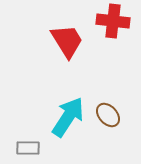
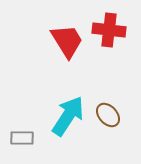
red cross: moved 4 px left, 9 px down
cyan arrow: moved 1 px up
gray rectangle: moved 6 px left, 10 px up
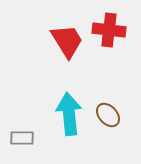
cyan arrow: moved 1 px right, 2 px up; rotated 39 degrees counterclockwise
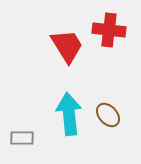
red trapezoid: moved 5 px down
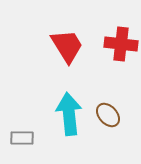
red cross: moved 12 px right, 14 px down
